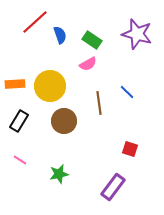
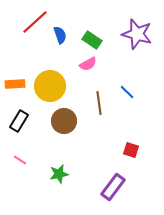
red square: moved 1 px right, 1 px down
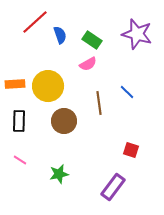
yellow circle: moved 2 px left
black rectangle: rotated 30 degrees counterclockwise
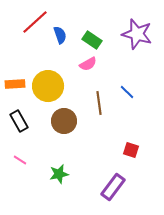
black rectangle: rotated 30 degrees counterclockwise
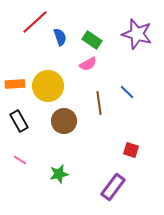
blue semicircle: moved 2 px down
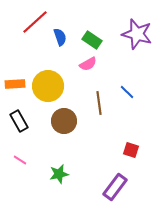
purple rectangle: moved 2 px right
